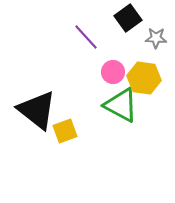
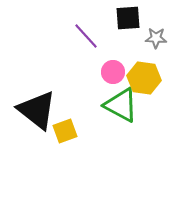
black square: rotated 32 degrees clockwise
purple line: moved 1 px up
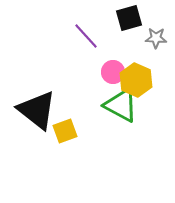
black square: moved 1 px right; rotated 12 degrees counterclockwise
yellow hexagon: moved 8 px left, 2 px down; rotated 16 degrees clockwise
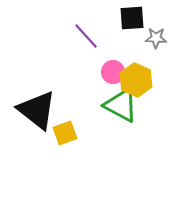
black square: moved 3 px right; rotated 12 degrees clockwise
yellow square: moved 2 px down
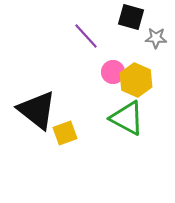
black square: moved 1 px left, 1 px up; rotated 20 degrees clockwise
green triangle: moved 6 px right, 13 px down
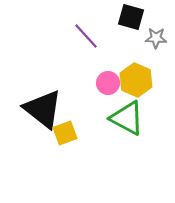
pink circle: moved 5 px left, 11 px down
black triangle: moved 6 px right, 1 px up
